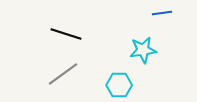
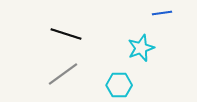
cyan star: moved 2 px left, 2 px up; rotated 12 degrees counterclockwise
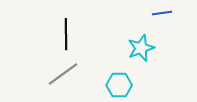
black line: rotated 72 degrees clockwise
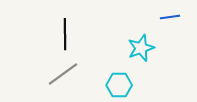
blue line: moved 8 px right, 4 px down
black line: moved 1 px left
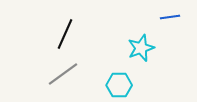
black line: rotated 24 degrees clockwise
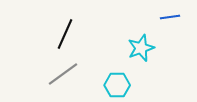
cyan hexagon: moved 2 px left
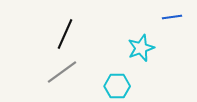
blue line: moved 2 px right
gray line: moved 1 px left, 2 px up
cyan hexagon: moved 1 px down
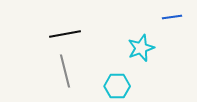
black line: rotated 56 degrees clockwise
gray line: moved 3 px right, 1 px up; rotated 68 degrees counterclockwise
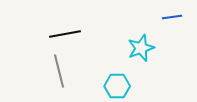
gray line: moved 6 px left
